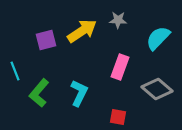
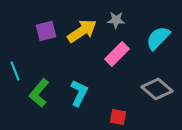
gray star: moved 2 px left
purple square: moved 9 px up
pink rectangle: moved 3 px left, 13 px up; rotated 25 degrees clockwise
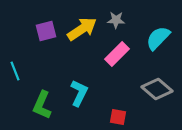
yellow arrow: moved 2 px up
green L-shape: moved 3 px right, 12 px down; rotated 16 degrees counterclockwise
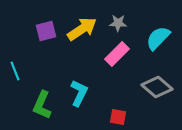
gray star: moved 2 px right, 3 px down
gray diamond: moved 2 px up
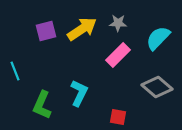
pink rectangle: moved 1 px right, 1 px down
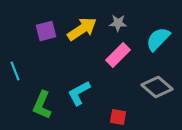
cyan semicircle: moved 1 px down
cyan L-shape: rotated 144 degrees counterclockwise
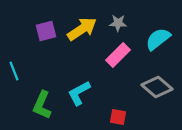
cyan semicircle: rotated 8 degrees clockwise
cyan line: moved 1 px left
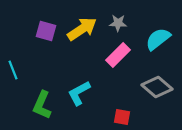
purple square: rotated 30 degrees clockwise
cyan line: moved 1 px left, 1 px up
red square: moved 4 px right
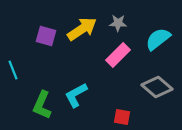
purple square: moved 5 px down
cyan L-shape: moved 3 px left, 2 px down
